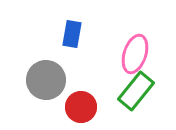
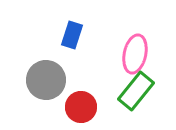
blue rectangle: moved 1 px down; rotated 8 degrees clockwise
pink ellipse: rotated 6 degrees counterclockwise
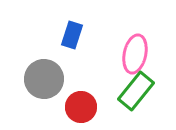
gray circle: moved 2 px left, 1 px up
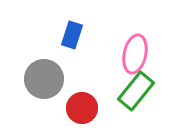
red circle: moved 1 px right, 1 px down
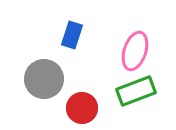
pink ellipse: moved 3 px up; rotated 6 degrees clockwise
green rectangle: rotated 30 degrees clockwise
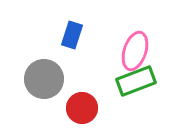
green rectangle: moved 10 px up
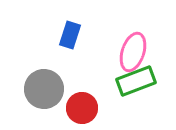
blue rectangle: moved 2 px left
pink ellipse: moved 2 px left, 1 px down
gray circle: moved 10 px down
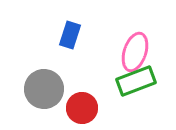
pink ellipse: moved 2 px right
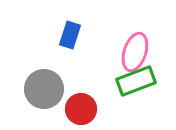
red circle: moved 1 px left, 1 px down
